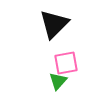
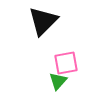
black triangle: moved 11 px left, 3 px up
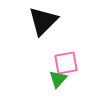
green triangle: moved 2 px up
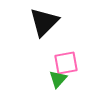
black triangle: moved 1 px right, 1 px down
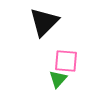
pink square: moved 2 px up; rotated 15 degrees clockwise
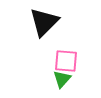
green triangle: moved 4 px right
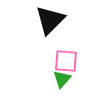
black triangle: moved 6 px right, 2 px up
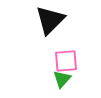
pink square: rotated 10 degrees counterclockwise
